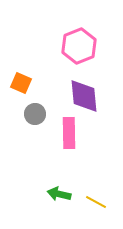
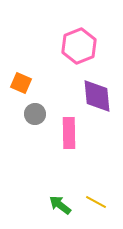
purple diamond: moved 13 px right
green arrow: moved 1 px right, 11 px down; rotated 25 degrees clockwise
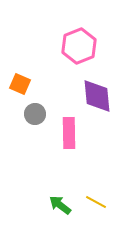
orange square: moved 1 px left, 1 px down
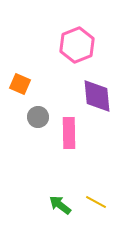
pink hexagon: moved 2 px left, 1 px up
gray circle: moved 3 px right, 3 px down
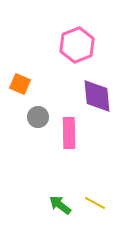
yellow line: moved 1 px left, 1 px down
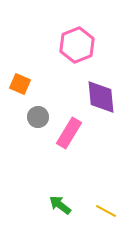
purple diamond: moved 4 px right, 1 px down
pink rectangle: rotated 32 degrees clockwise
yellow line: moved 11 px right, 8 px down
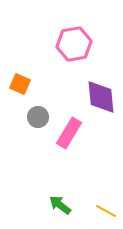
pink hexagon: moved 3 px left, 1 px up; rotated 12 degrees clockwise
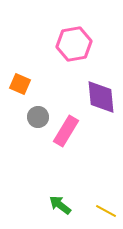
pink rectangle: moved 3 px left, 2 px up
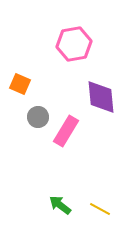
yellow line: moved 6 px left, 2 px up
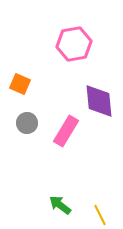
purple diamond: moved 2 px left, 4 px down
gray circle: moved 11 px left, 6 px down
yellow line: moved 6 px down; rotated 35 degrees clockwise
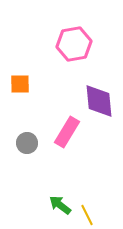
orange square: rotated 25 degrees counterclockwise
gray circle: moved 20 px down
pink rectangle: moved 1 px right, 1 px down
yellow line: moved 13 px left
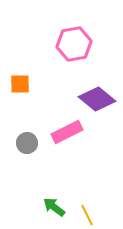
purple diamond: moved 2 px left, 2 px up; rotated 45 degrees counterclockwise
pink rectangle: rotated 32 degrees clockwise
green arrow: moved 6 px left, 2 px down
